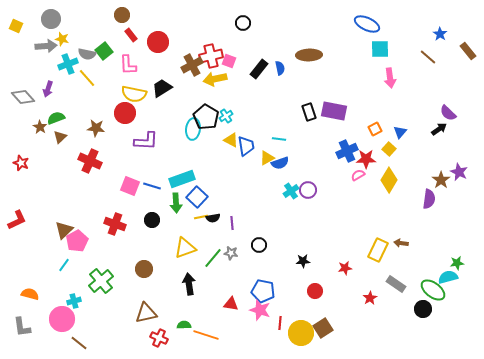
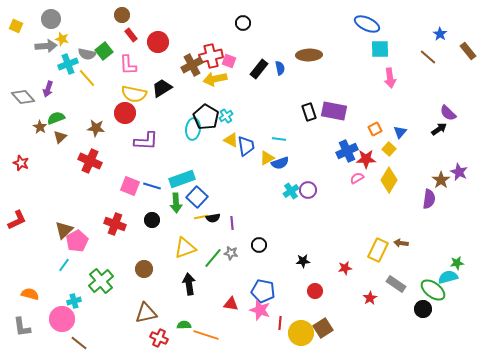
pink semicircle at (358, 175): moved 1 px left, 3 px down
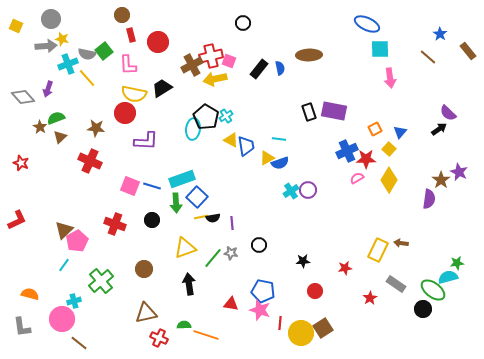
red rectangle at (131, 35): rotated 24 degrees clockwise
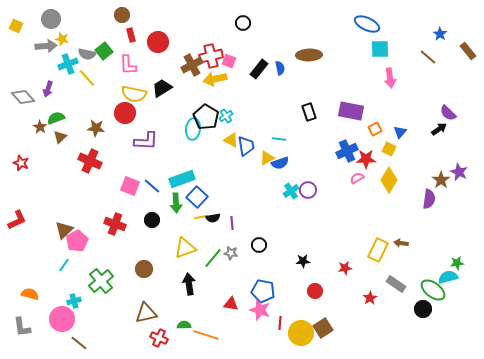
purple rectangle at (334, 111): moved 17 px right
yellow square at (389, 149): rotated 16 degrees counterclockwise
blue line at (152, 186): rotated 24 degrees clockwise
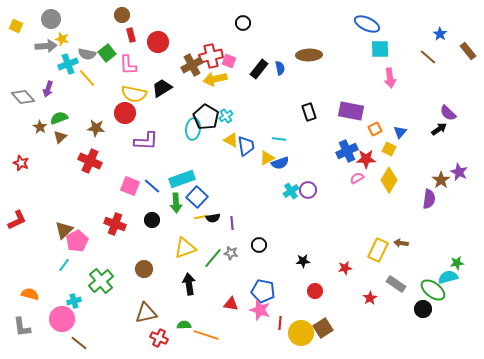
green square at (104, 51): moved 3 px right, 2 px down
green semicircle at (56, 118): moved 3 px right
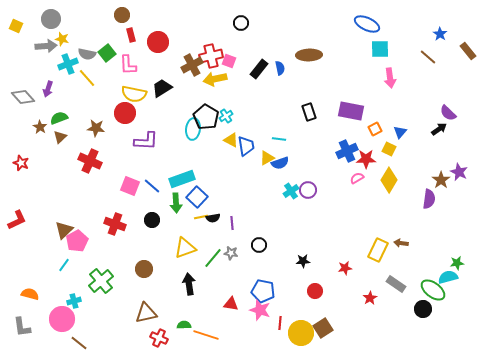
black circle at (243, 23): moved 2 px left
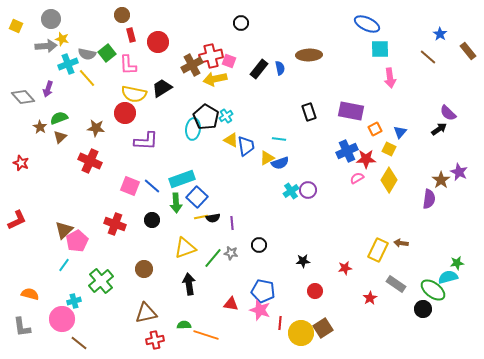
red cross at (159, 338): moved 4 px left, 2 px down; rotated 36 degrees counterclockwise
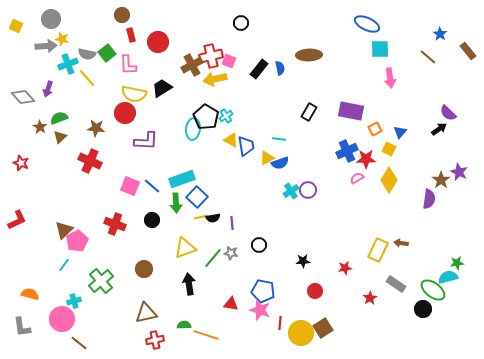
black rectangle at (309, 112): rotated 48 degrees clockwise
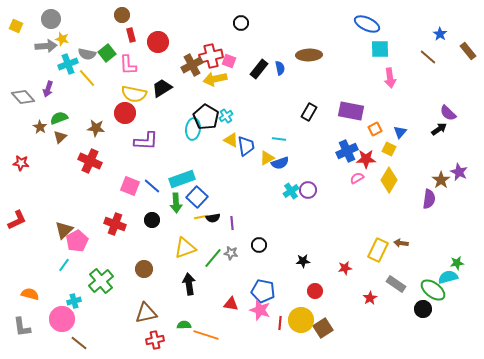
red star at (21, 163): rotated 14 degrees counterclockwise
yellow circle at (301, 333): moved 13 px up
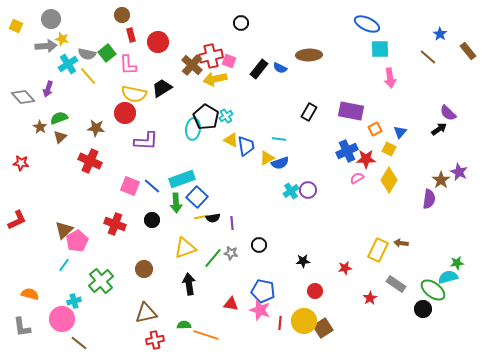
cyan cross at (68, 64): rotated 12 degrees counterclockwise
brown cross at (192, 65): rotated 20 degrees counterclockwise
blue semicircle at (280, 68): rotated 128 degrees clockwise
yellow line at (87, 78): moved 1 px right, 2 px up
yellow circle at (301, 320): moved 3 px right, 1 px down
